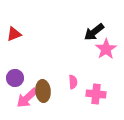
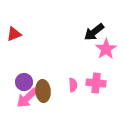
purple circle: moved 9 px right, 4 px down
pink semicircle: moved 3 px down
pink cross: moved 11 px up
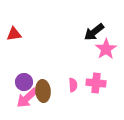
red triangle: rotated 14 degrees clockwise
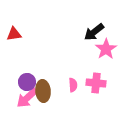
purple circle: moved 3 px right
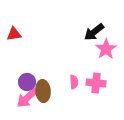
pink semicircle: moved 1 px right, 3 px up
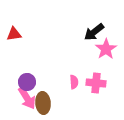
brown ellipse: moved 12 px down
pink arrow: rotated 80 degrees counterclockwise
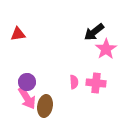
red triangle: moved 4 px right
brown ellipse: moved 2 px right, 3 px down; rotated 15 degrees clockwise
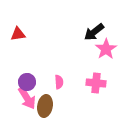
pink semicircle: moved 15 px left
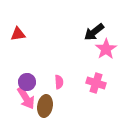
pink cross: rotated 12 degrees clockwise
pink arrow: moved 1 px left
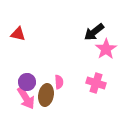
red triangle: rotated 21 degrees clockwise
brown ellipse: moved 1 px right, 11 px up
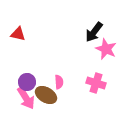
black arrow: rotated 15 degrees counterclockwise
pink star: rotated 15 degrees counterclockwise
brown ellipse: rotated 70 degrees counterclockwise
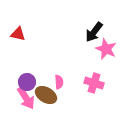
pink cross: moved 2 px left
